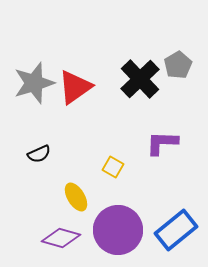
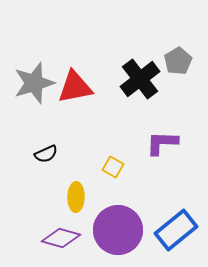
gray pentagon: moved 4 px up
black cross: rotated 6 degrees clockwise
red triangle: rotated 24 degrees clockwise
black semicircle: moved 7 px right
yellow ellipse: rotated 32 degrees clockwise
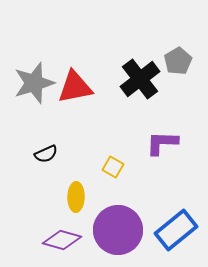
purple diamond: moved 1 px right, 2 px down
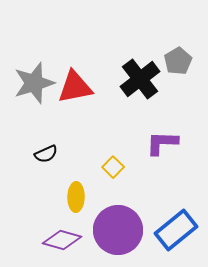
yellow square: rotated 15 degrees clockwise
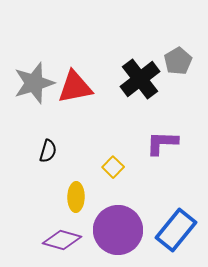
black semicircle: moved 2 px right, 3 px up; rotated 50 degrees counterclockwise
blue rectangle: rotated 12 degrees counterclockwise
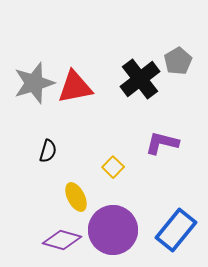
purple L-shape: rotated 12 degrees clockwise
yellow ellipse: rotated 28 degrees counterclockwise
purple circle: moved 5 px left
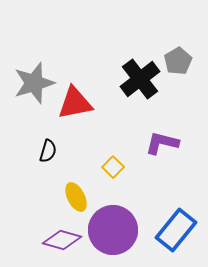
red triangle: moved 16 px down
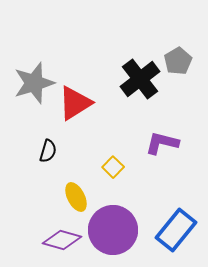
red triangle: rotated 21 degrees counterclockwise
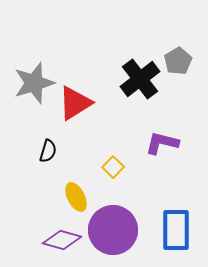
blue rectangle: rotated 39 degrees counterclockwise
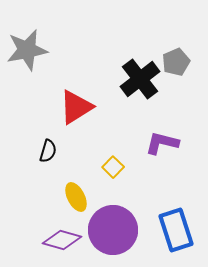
gray pentagon: moved 2 px left, 1 px down; rotated 8 degrees clockwise
gray star: moved 7 px left, 33 px up; rotated 6 degrees clockwise
red triangle: moved 1 px right, 4 px down
blue rectangle: rotated 18 degrees counterclockwise
